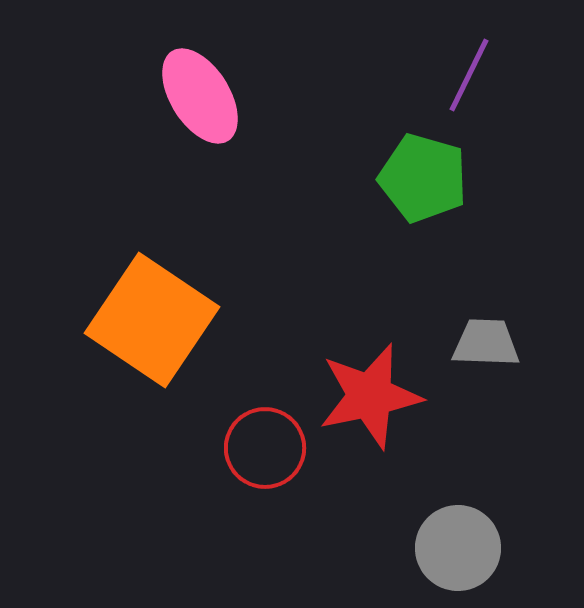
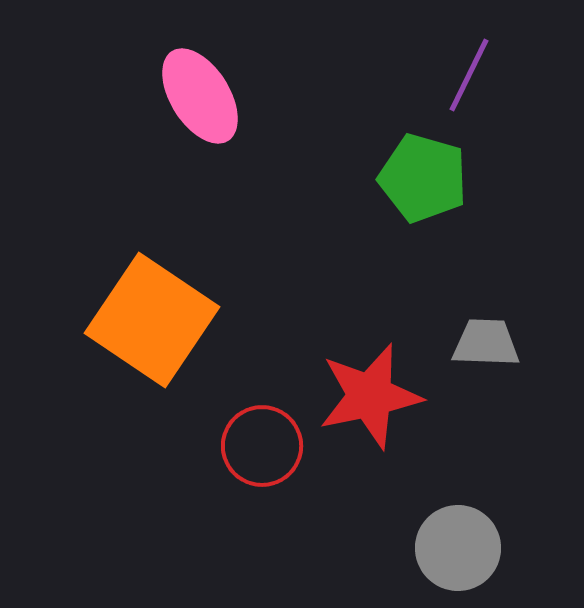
red circle: moved 3 px left, 2 px up
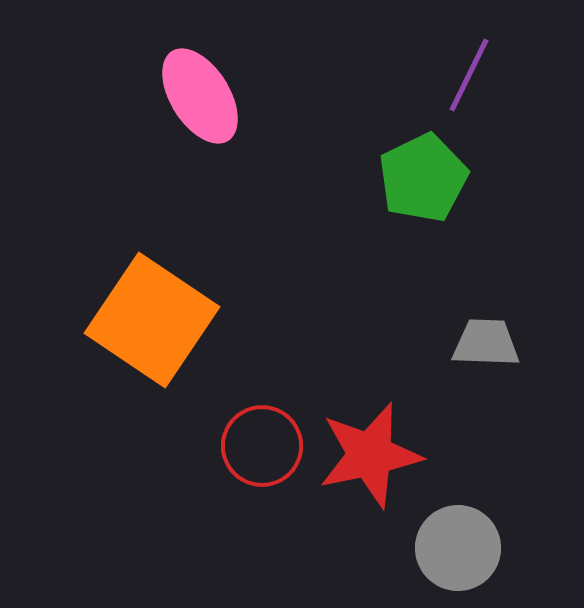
green pentagon: rotated 30 degrees clockwise
red star: moved 59 px down
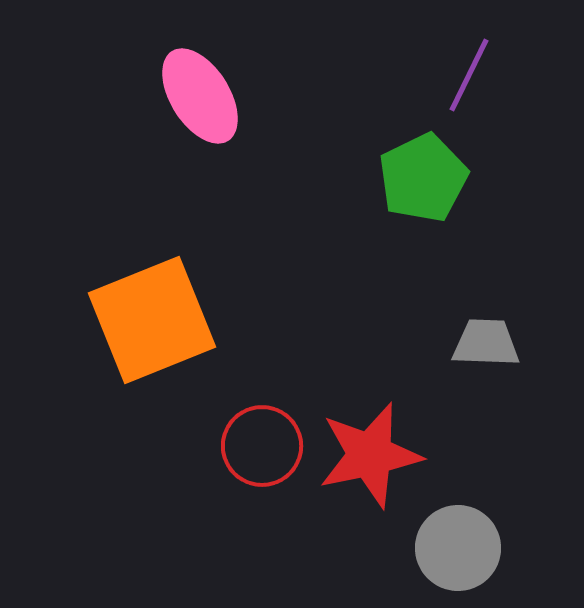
orange square: rotated 34 degrees clockwise
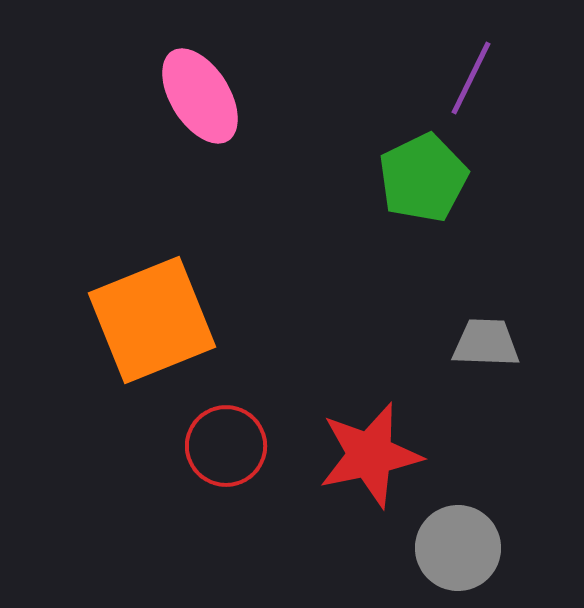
purple line: moved 2 px right, 3 px down
red circle: moved 36 px left
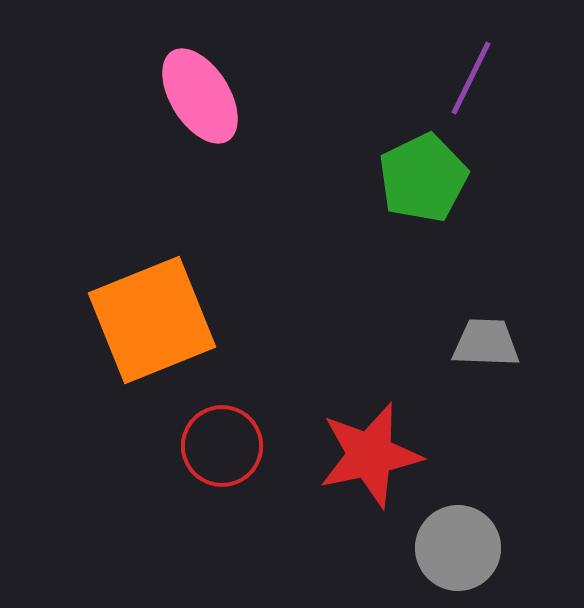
red circle: moved 4 px left
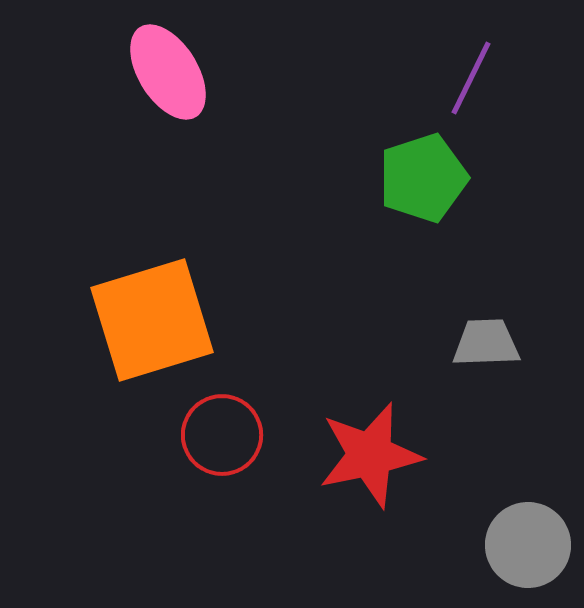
pink ellipse: moved 32 px left, 24 px up
green pentagon: rotated 8 degrees clockwise
orange square: rotated 5 degrees clockwise
gray trapezoid: rotated 4 degrees counterclockwise
red circle: moved 11 px up
gray circle: moved 70 px right, 3 px up
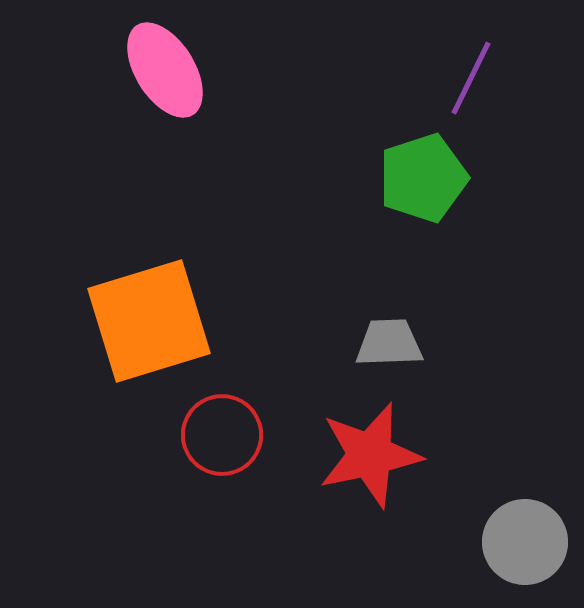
pink ellipse: moved 3 px left, 2 px up
orange square: moved 3 px left, 1 px down
gray trapezoid: moved 97 px left
gray circle: moved 3 px left, 3 px up
